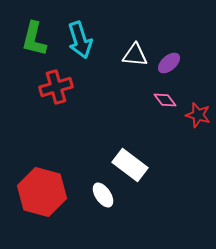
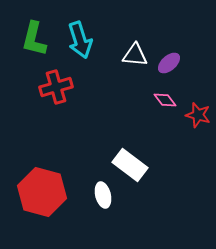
white ellipse: rotated 20 degrees clockwise
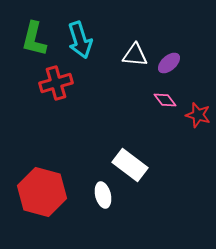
red cross: moved 4 px up
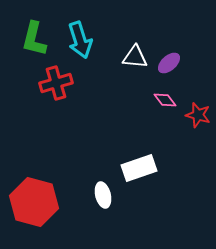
white triangle: moved 2 px down
white rectangle: moved 9 px right, 3 px down; rotated 56 degrees counterclockwise
red hexagon: moved 8 px left, 10 px down
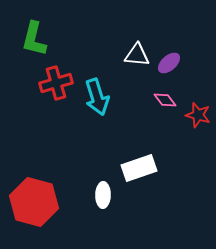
cyan arrow: moved 17 px right, 57 px down
white triangle: moved 2 px right, 2 px up
white ellipse: rotated 15 degrees clockwise
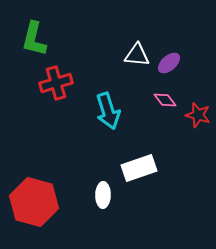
cyan arrow: moved 11 px right, 14 px down
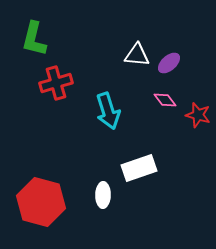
red hexagon: moved 7 px right
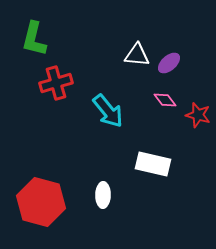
cyan arrow: rotated 21 degrees counterclockwise
white rectangle: moved 14 px right, 4 px up; rotated 32 degrees clockwise
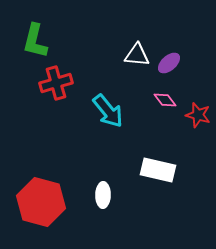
green L-shape: moved 1 px right, 2 px down
white rectangle: moved 5 px right, 6 px down
